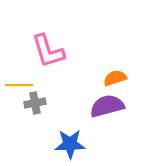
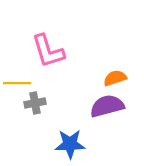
yellow line: moved 2 px left, 2 px up
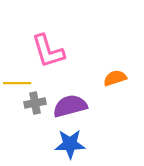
purple semicircle: moved 37 px left
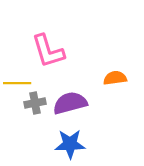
orange semicircle: rotated 10 degrees clockwise
purple semicircle: moved 3 px up
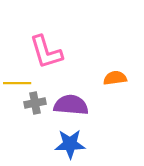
pink L-shape: moved 2 px left, 1 px down
purple semicircle: moved 1 px right, 2 px down; rotated 20 degrees clockwise
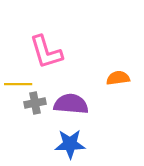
orange semicircle: moved 3 px right
yellow line: moved 1 px right, 1 px down
purple semicircle: moved 1 px up
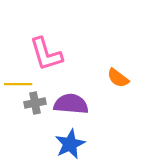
pink L-shape: moved 2 px down
orange semicircle: rotated 135 degrees counterclockwise
blue star: rotated 24 degrees counterclockwise
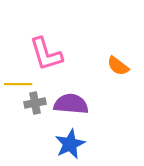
orange semicircle: moved 12 px up
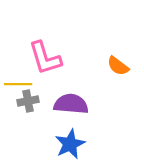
pink L-shape: moved 1 px left, 4 px down
gray cross: moved 7 px left, 2 px up
